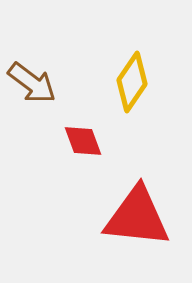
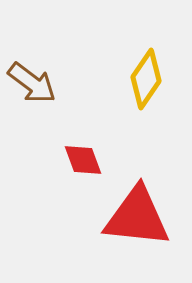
yellow diamond: moved 14 px right, 3 px up
red diamond: moved 19 px down
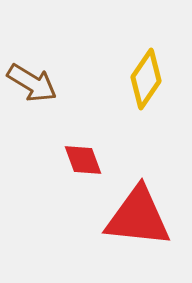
brown arrow: rotated 6 degrees counterclockwise
red triangle: moved 1 px right
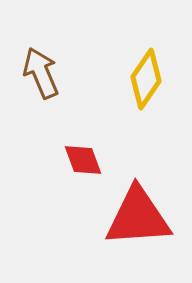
brown arrow: moved 9 px right, 10 px up; rotated 144 degrees counterclockwise
red triangle: rotated 10 degrees counterclockwise
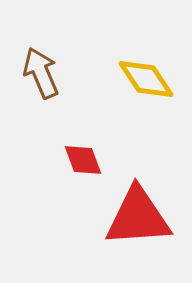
yellow diamond: rotated 68 degrees counterclockwise
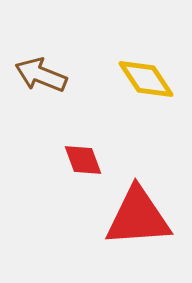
brown arrow: moved 2 px down; rotated 45 degrees counterclockwise
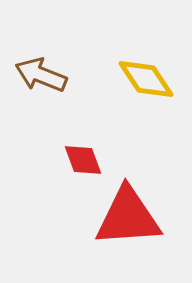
red triangle: moved 10 px left
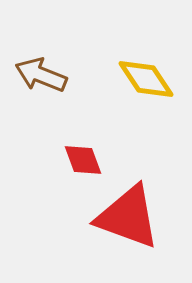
red triangle: rotated 24 degrees clockwise
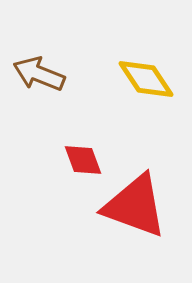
brown arrow: moved 2 px left, 1 px up
red triangle: moved 7 px right, 11 px up
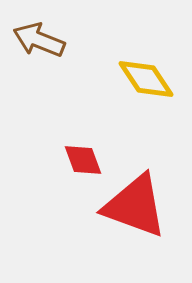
brown arrow: moved 34 px up
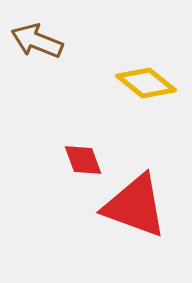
brown arrow: moved 2 px left, 1 px down
yellow diamond: moved 4 px down; rotated 18 degrees counterclockwise
